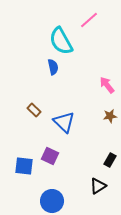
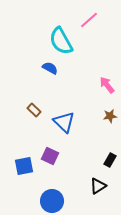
blue semicircle: moved 3 px left, 1 px down; rotated 49 degrees counterclockwise
blue square: rotated 18 degrees counterclockwise
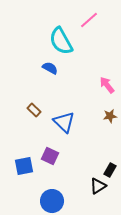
black rectangle: moved 10 px down
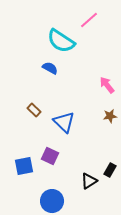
cyan semicircle: rotated 28 degrees counterclockwise
black triangle: moved 9 px left, 5 px up
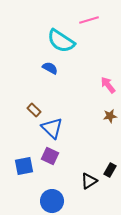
pink line: rotated 24 degrees clockwise
pink arrow: moved 1 px right
blue triangle: moved 12 px left, 6 px down
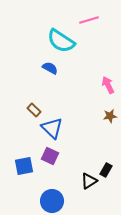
pink arrow: rotated 12 degrees clockwise
black rectangle: moved 4 px left
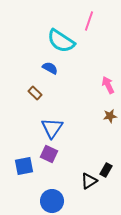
pink line: moved 1 px down; rotated 54 degrees counterclockwise
brown rectangle: moved 1 px right, 17 px up
blue triangle: rotated 20 degrees clockwise
purple square: moved 1 px left, 2 px up
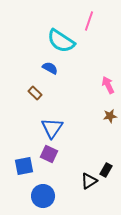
blue circle: moved 9 px left, 5 px up
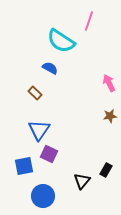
pink arrow: moved 1 px right, 2 px up
blue triangle: moved 13 px left, 2 px down
black triangle: moved 7 px left; rotated 18 degrees counterclockwise
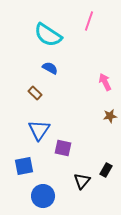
cyan semicircle: moved 13 px left, 6 px up
pink arrow: moved 4 px left, 1 px up
purple square: moved 14 px right, 6 px up; rotated 12 degrees counterclockwise
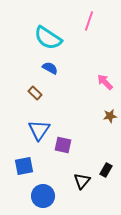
cyan semicircle: moved 3 px down
pink arrow: rotated 18 degrees counterclockwise
purple square: moved 3 px up
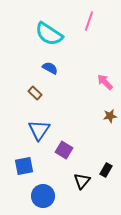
cyan semicircle: moved 1 px right, 4 px up
purple square: moved 1 px right, 5 px down; rotated 18 degrees clockwise
